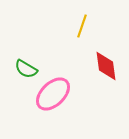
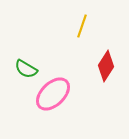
red diamond: rotated 40 degrees clockwise
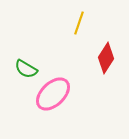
yellow line: moved 3 px left, 3 px up
red diamond: moved 8 px up
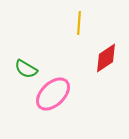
yellow line: rotated 15 degrees counterclockwise
red diamond: rotated 24 degrees clockwise
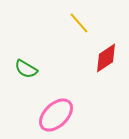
yellow line: rotated 45 degrees counterclockwise
pink ellipse: moved 3 px right, 21 px down
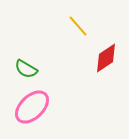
yellow line: moved 1 px left, 3 px down
pink ellipse: moved 24 px left, 8 px up
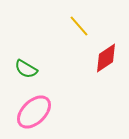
yellow line: moved 1 px right
pink ellipse: moved 2 px right, 5 px down
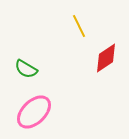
yellow line: rotated 15 degrees clockwise
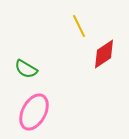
red diamond: moved 2 px left, 4 px up
pink ellipse: rotated 18 degrees counterclockwise
